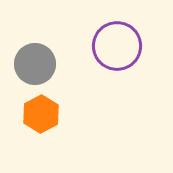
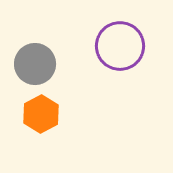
purple circle: moved 3 px right
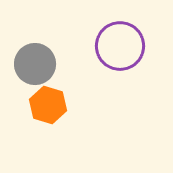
orange hexagon: moved 7 px right, 9 px up; rotated 15 degrees counterclockwise
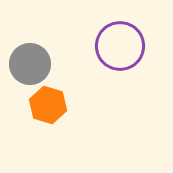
gray circle: moved 5 px left
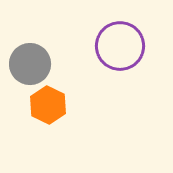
orange hexagon: rotated 9 degrees clockwise
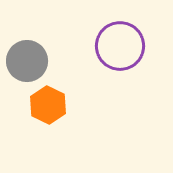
gray circle: moved 3 px left, 3 px up
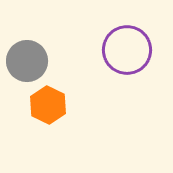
purple circle: moved 7 px right, 4 px down
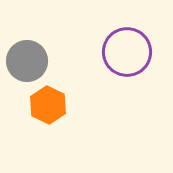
purple circle: moved 2 px down
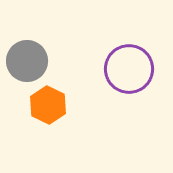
purple circle: moved 2 px right, 17 px down
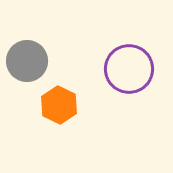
orange hexagon: moved 11 px right
